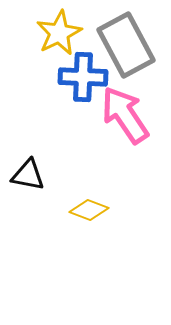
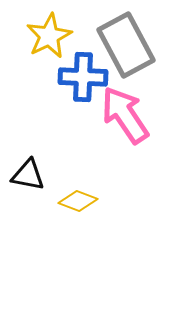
yellow star: moved 10 px left, 3 px down
yellow diamond: moved 11 px left, 9 px up
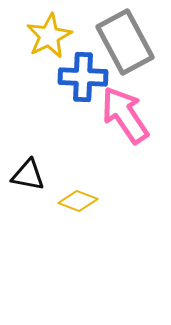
gray rectangle: moved 1 px left, 3 px up
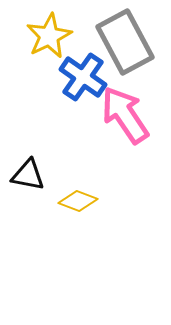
blue cross: rotated 33 degrees clockwise
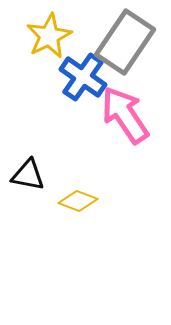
gray rectangle: rotated 62 degrees clockwise
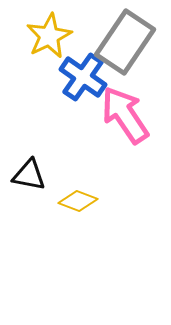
black triangle: moved 1 px right
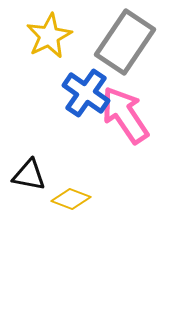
blue cross: moved 3 px right, 16 px down
yellow diamond: moved 7 px left, 2 px up
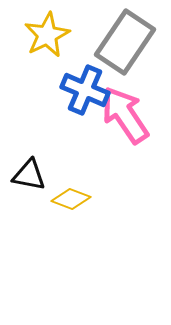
yellow star: moved 2 px left, 1 px up
blue cross: moved 1 px left, 3 px up; rotated 12 degrees counterclockwise
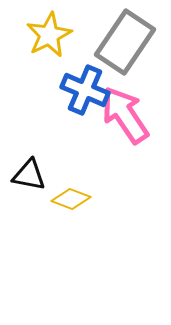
yellow star: moved 2 px right
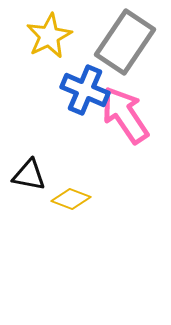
yellow star: moved 1 px down
